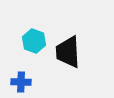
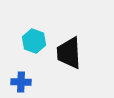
black trapezoid: moved 1 px right, 1 px down
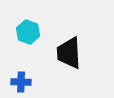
cyan hexagon: moved 6 px left, 9 px up
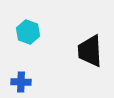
black trapezoid: moved 21 px right, 2 px up
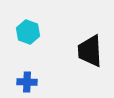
blue cross: moved 6 px right
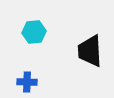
cyan hexagon: moved 6 px right; rotated 25 degrees counterclockwise
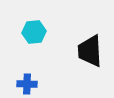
blue cross: moved 2 px down
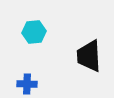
black trapezoid: moved 1 px left, 5 px down
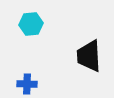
cyan hexagon: moved 3 px left, 8 px up
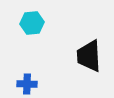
cyan hexagon: moved 1 px right, 1 px up
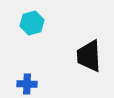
cyan hexagon: rotated 10 degrees counterclockwise
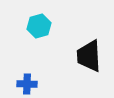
cyan hexagon: moved 7 px right, 3 px down
